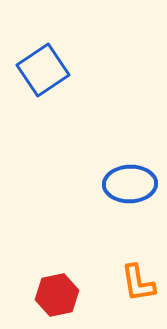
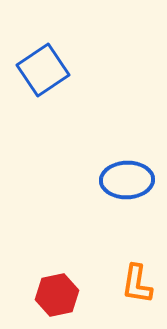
blue ellipse: moved 3 px left, 4 px up
orange L-shape: moved 1 px left, 1 px down; rotated 18 degrees clockwise
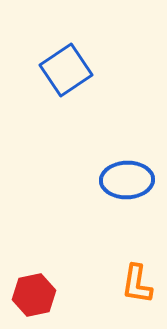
blue square: moved 23 px right
red hexagon: moved 23 px left
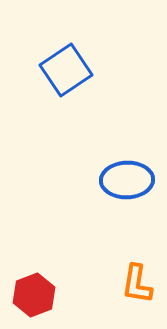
red hexagon: rotated 9 degrees counterclockwise
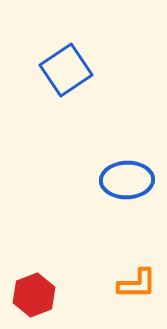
orange L-shape: rotated 99 degrees counterclockwise
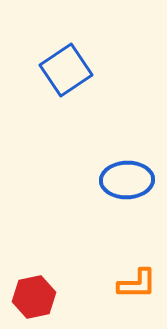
red hexagon: moved 2 px down; rotated 9 degrees clockwise
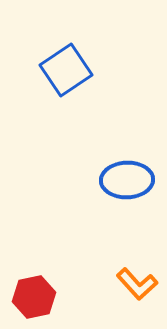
orange L-shape: rotated 48 degrees clockwise
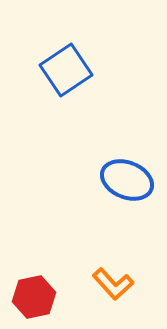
blue ellipse: rotated 24 degrees clockwise
orange L-shape: moved 24 px left
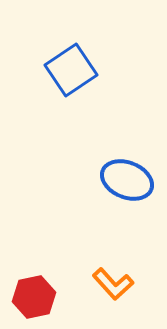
blue square: moved 5 px right
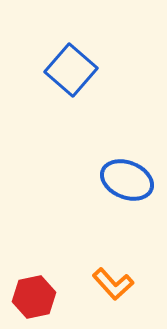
blue square: rotated 15 degrees counterclockwise
